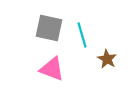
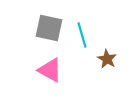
pink triangle: moved 2 px left, 1 px down; rotated 8 degrees clockwise
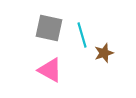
brown star: moved 3 px left, 6 px up; rotated 24 degrees clockwise
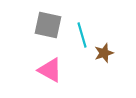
gray square: moved 1 px left, 3 px up
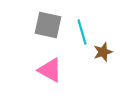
cyan line: moved 3 px up
brown star: moved 1 px left, 1 px up
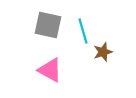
cyan line: moved 1 px right, 1 px up
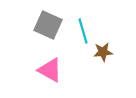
gray square: rotated 12 degrees clockwise
brown star: rotated 12 degrees clockwise
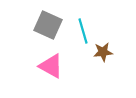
pink triangle: moved 1 px right, 4 px up
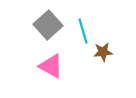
gray square: rotated 24 degrees clockwise
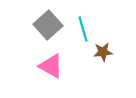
cyan line: moved 2 px up
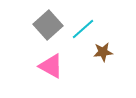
cyan line: rotated 65 degrees clockwise
